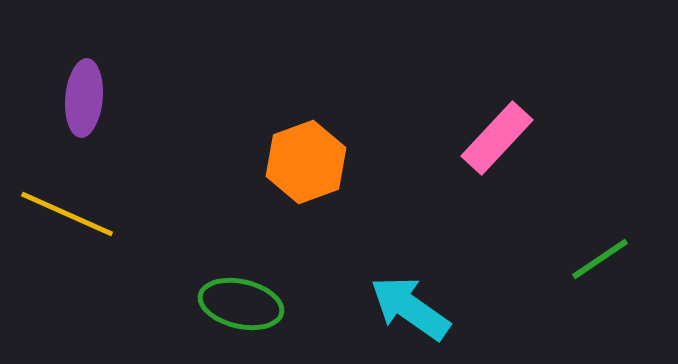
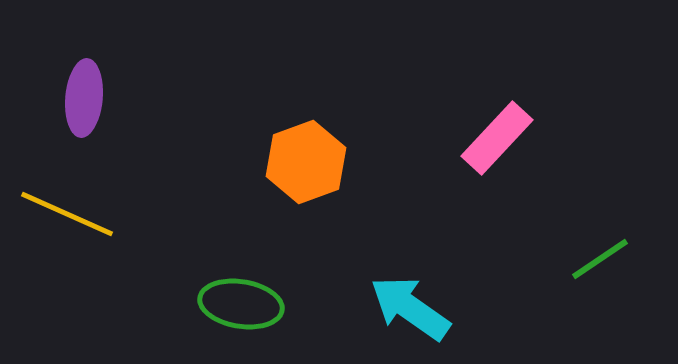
green ellipse: rotated 4 degrees counterclockwise
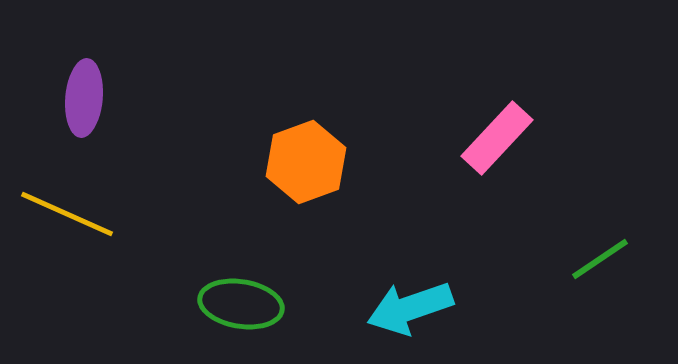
cyan arrow: rotated 54 degrees counterclockwise
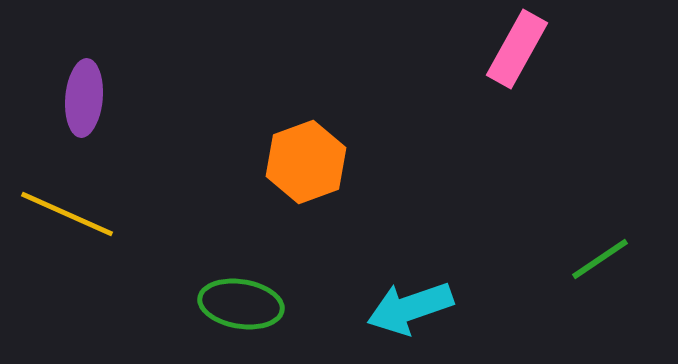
pink rectangle: moved 20 px right, 89 px up; rotated 14 degrees counterclockwise
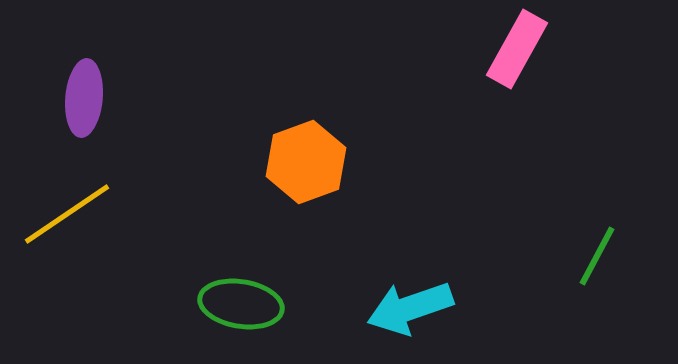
yellow line: rotated 58 degrees counterclockwise
green line: moved 3 px left, 3 px up; rotated 28 degrees counterclockwise
